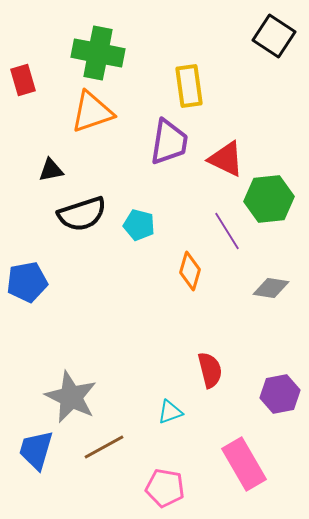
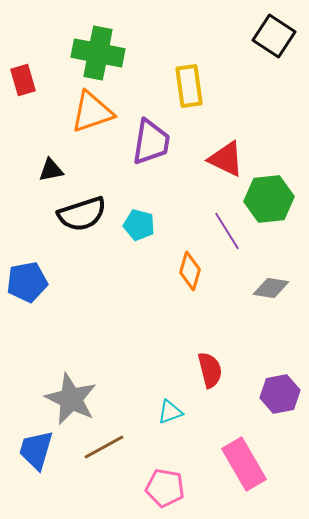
purple trapezoid: moved 18 px left
gray star: moved 2 px down
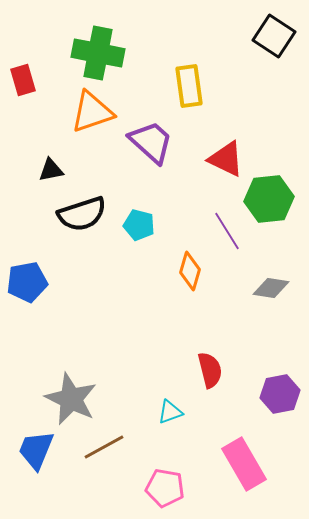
purple trapezoid: rotated 57 degrees counterclockwise
blue trapezoid: rotated 6 degrees clockwise
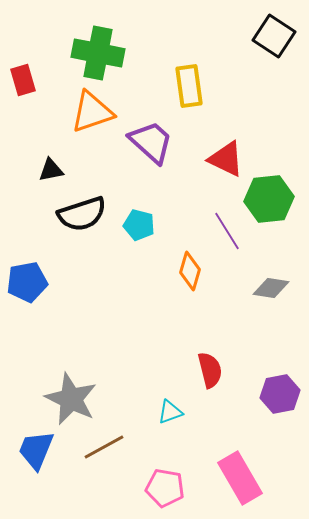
pink rectangle: moved 4 px left, 14 px down
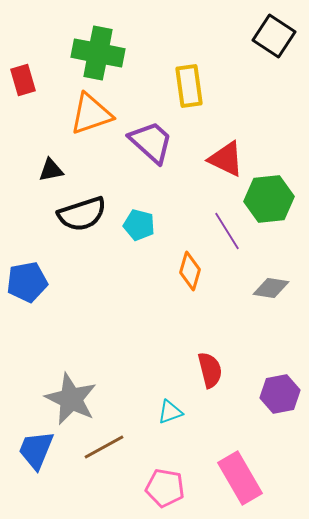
orange triangle: moved 1 px left, 2 px down
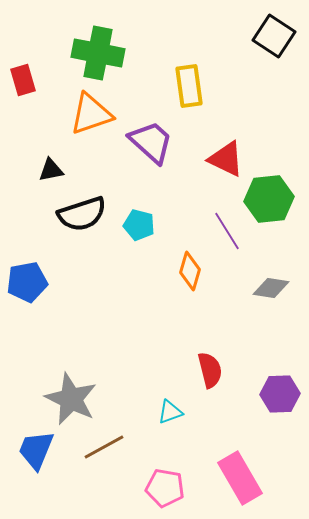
purple hexagon: rotated 9 degrees clockwise
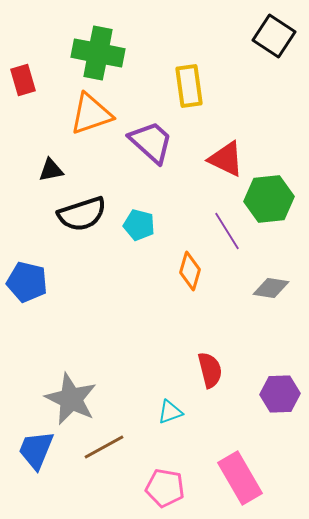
blue pentagon: rotated 24 degrees clockwise
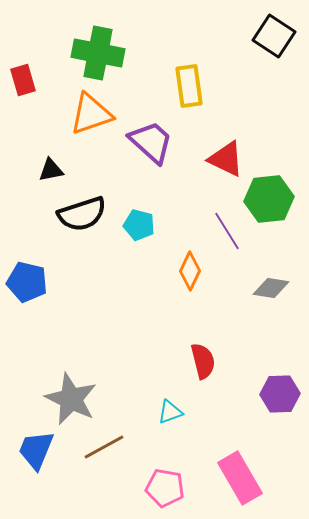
orange diamond: rotated 9 degrees clockwise
red semicircle: moved 7 px left, 9 px up
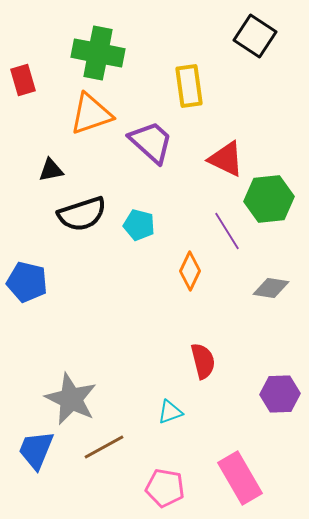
black square: moved 19 px left
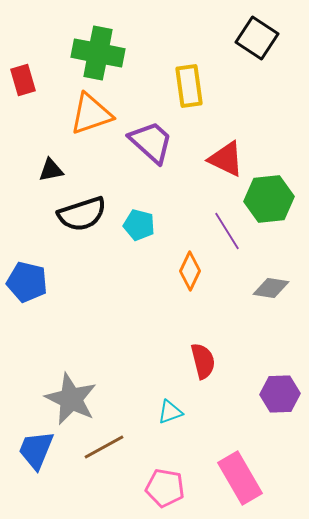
black square: moved 2 px right, 2 px down
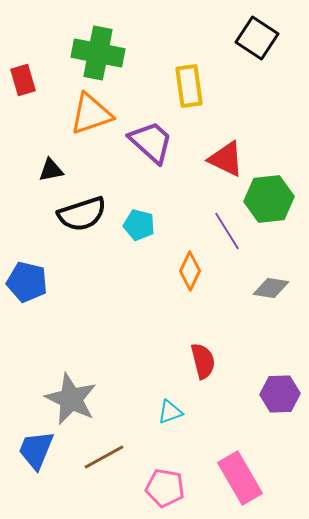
brown line: moved 10 px down
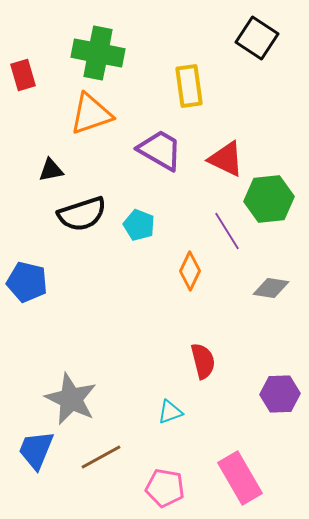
red rectangle: moved 5 px up
purple trapezoid: moved 9 px right, 8 px down; rotated 12 degrees counterclockwise
cyan pentagon: rotated 8 degrees clockwise
brown line: moved 3 px left
